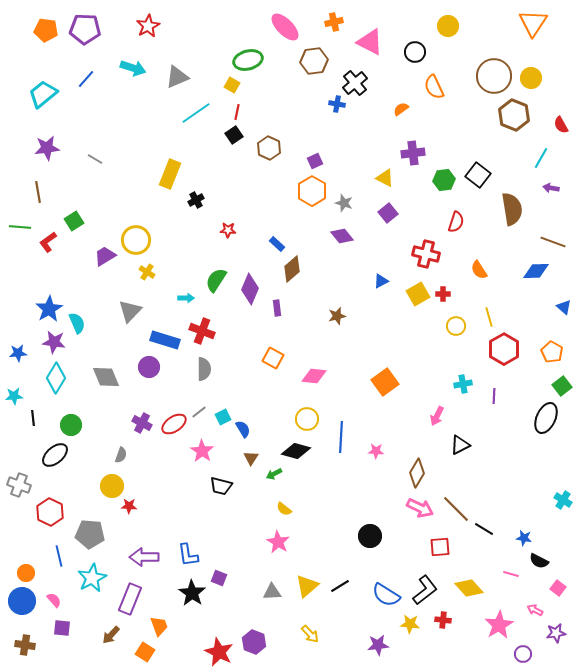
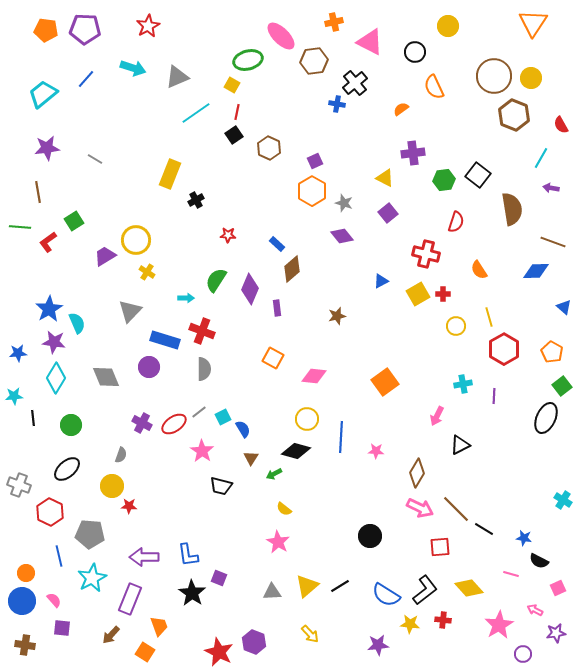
pink ellipse at (285, 27): moved 4 px left, 9 px down
red star at (228, 230): moved 5 px down
black ellipse at (55, 455): moved 12 px right, 14 px down
pink square at (558, 588): rotated 28 degrees clockwise
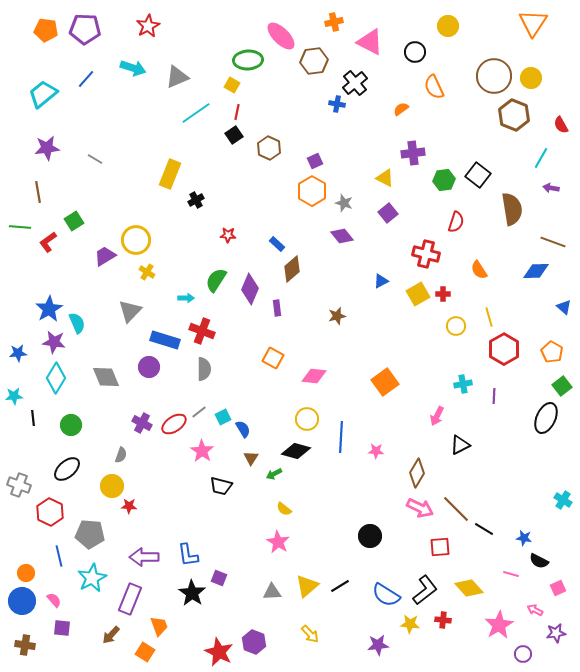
green ellipse at (248, 60): rotated 12 degrees clockwise
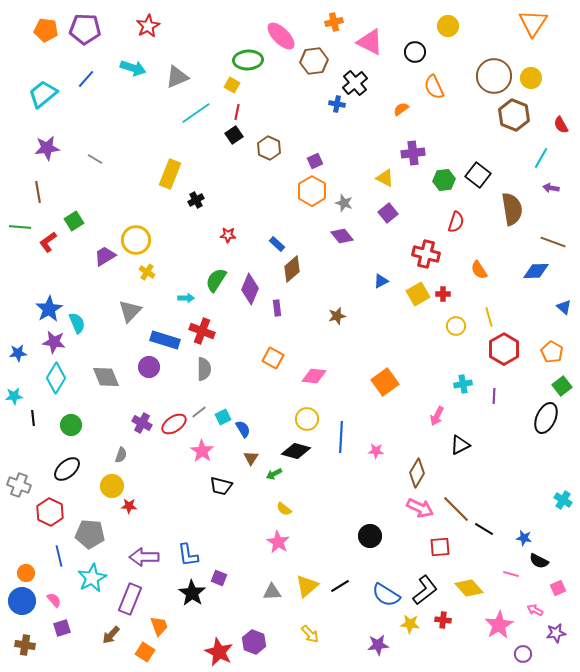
purple square at (62, 628): rotated 24 degrees counterclockwise
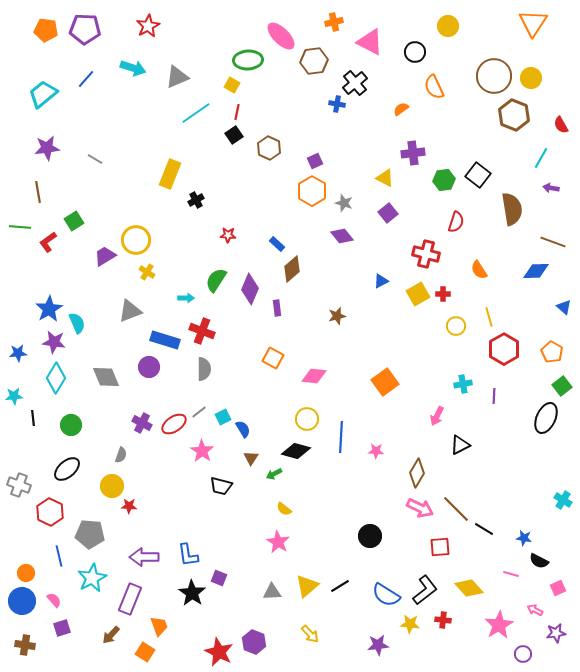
gray triangle at (130, 311): rotated 25 degrees clockwise
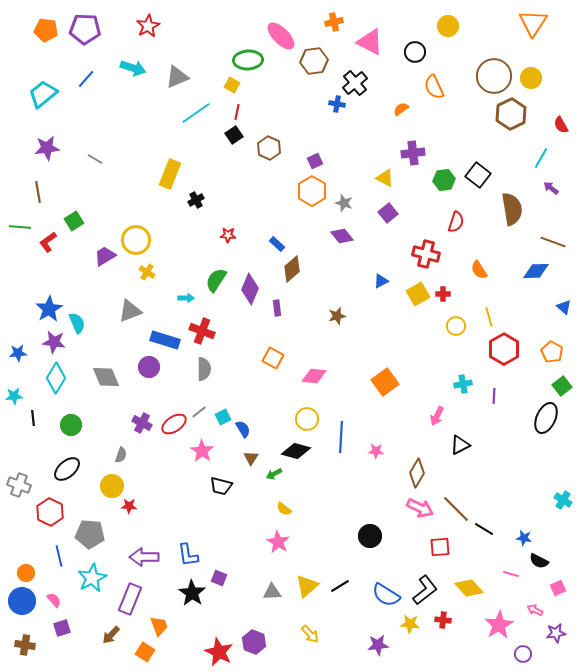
brown hexagon at (514, 115): moved 3 px left, 1 px up; rotated 12 degrees clockwise
purple arrow at (551, 188): rotated 28 degrees clockwise
